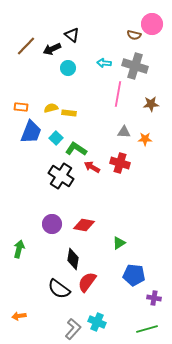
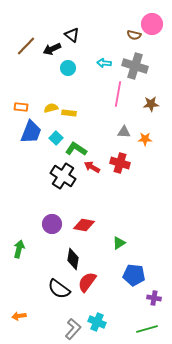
black cross: moved 2 px right
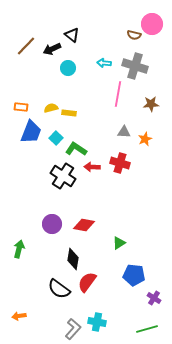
orange star: rotated 24 degrees counterclockwise
red arrow: rotated 28 degrees counterclockwise
purple cross: rotated 24 degrees clockwise
cyan cross: rotated 12 degrees counterclockwise
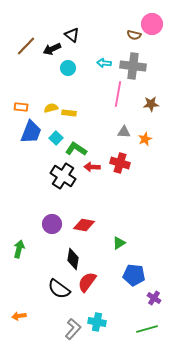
gray cross: moved 2 px left; rotated 10 degrees counterclockwise
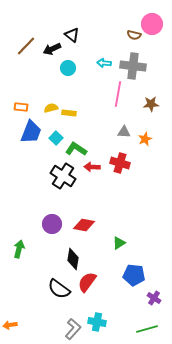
orange arrow: moved 9 px left, 9 px down
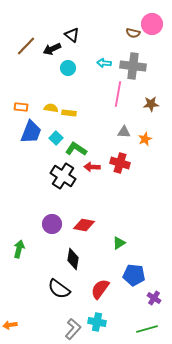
brown semicircle: moved 1 px left, 2 px up
yellow semicircle: rotated 24 degrees clockwise
red semicircle: moved 13 px right, 7 px down
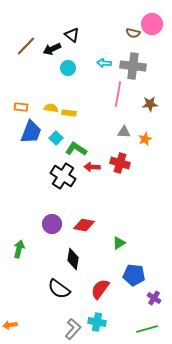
brown star: moved 1 px left
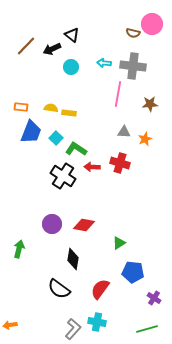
cyan circle: moved 3 px right, 1 px up
blue pentagon: moved 1 px left, 3 px up
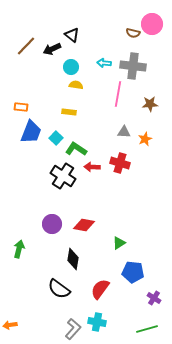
yellow semicircle: moved 25 px right, 23 px up
yellow rectangle: moved 1 px up
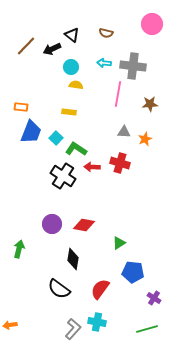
brown semicircle: moved 27 px left
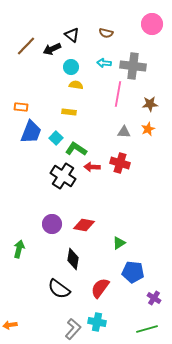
orange star: moved 3 px right, 10 px up
red semicircle: moved 1 px up
